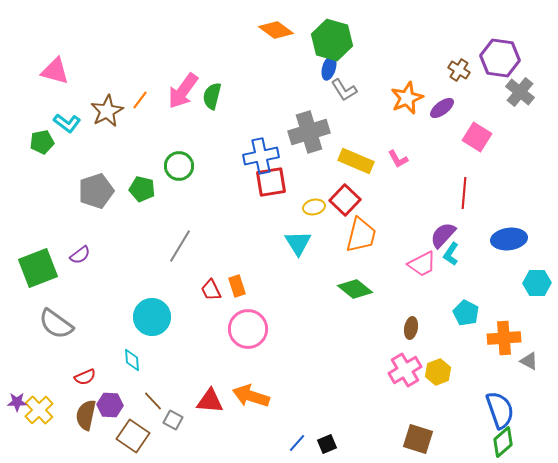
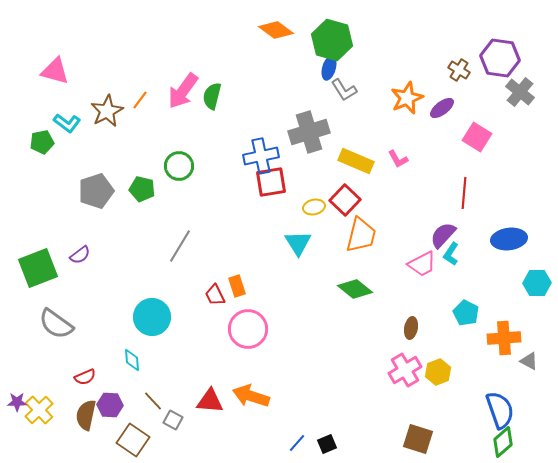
red trapezoid at (211, 290): moved 4 px right, 5 px down
brown square at (133, 436): moved 4 px down
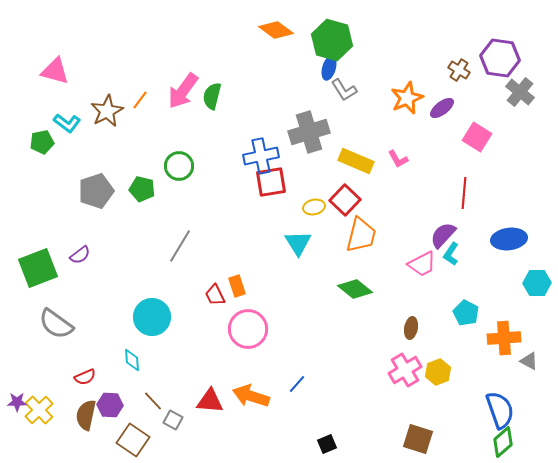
blue line at (297, 443): moved 59 px up
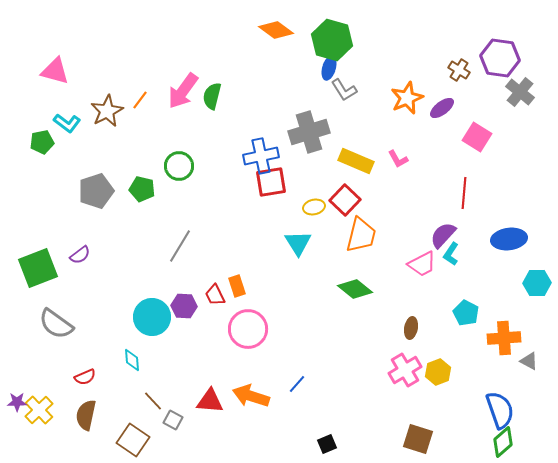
purple hexagon at (110, 405): moved 74 px right, 99 px up
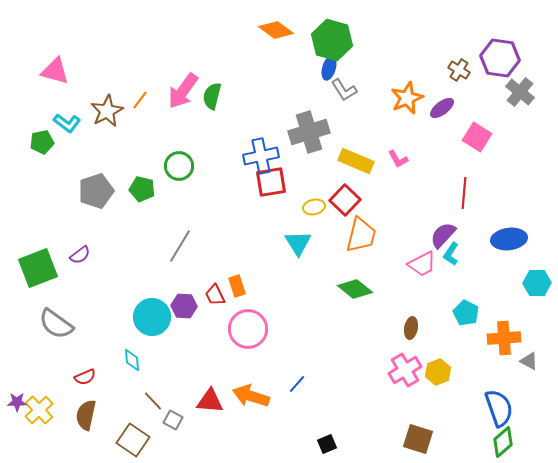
blue semicircle at (500, 410): moved 1 px left, 2 px up
